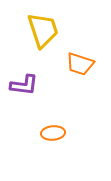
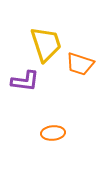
yellow trapezoid: moved 3 px right, 14 px down
purple L-shape: moved 1 px right, 4 px up
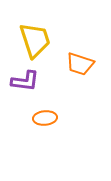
yellow trapezoid: moved 11 px left, 4 px up
orange ellipse: moved 8 px left, 15 px up
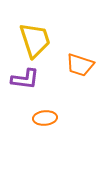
orange trapezoid: moved 1 px down
purple L-shape: moved 2 px up
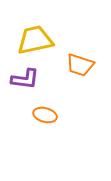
yellow trapezoid: rotated 84 degrees counterclockwise
orange ellipse: moved 3 px up; rotated 20 degrees clockwise
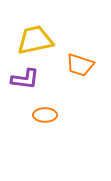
orange ellipse: rotated 15 degrees counterclockwise
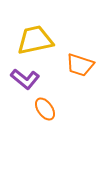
purple L-shape: rotated 32 degrees clockwise
orange ellipse: moved 6 px up; rotated 55 degrees clockwise
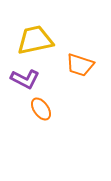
purple L-shape: rotated 12 degrees counterclockwise
orange ellipse: moved 4 px left
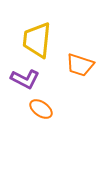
yellow trapezoid: moved 2 px right; rotated 72 degrees counterclockwise
orange ellipse: rotated 20 degrees counterclockwise
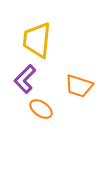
orange trapezoid: moved 1 px left, 21 px down
purple L-shape: rotated 108 degrees clockwise
